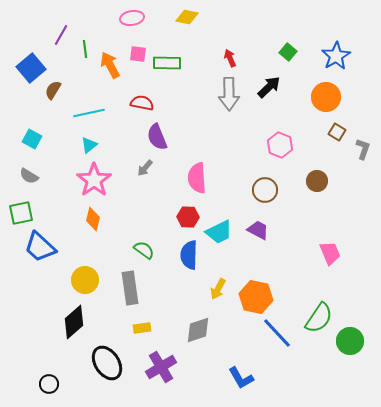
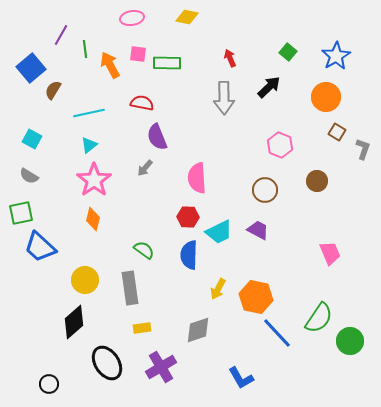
gray arrow at (229, 94): moved 5 px left, 4 px down
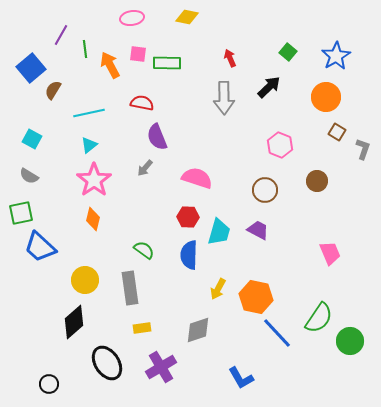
pink semicircle at (197, 178): rotated 112 degrees clockwise
cyan trapezoid at (219, 232): rotated 48 degrees counterclockwise
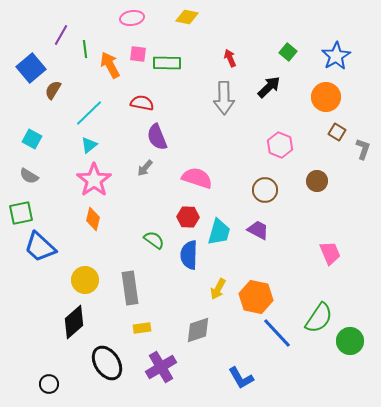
cyan line at (89, 113): rotated 32 degrees counterclockwise
green semicircle at (144, 250): moved 10 px right, 10 px up
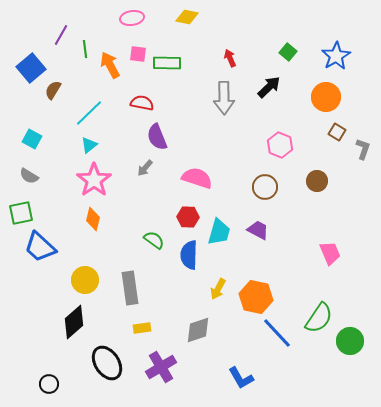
brown circle at (265, 190): moved 3 px up
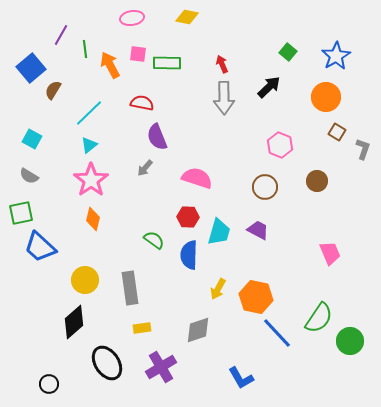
red arrow at (230, 58): moved 8 px left, 6 px down
pink star at (94, 180): moved 3 px left
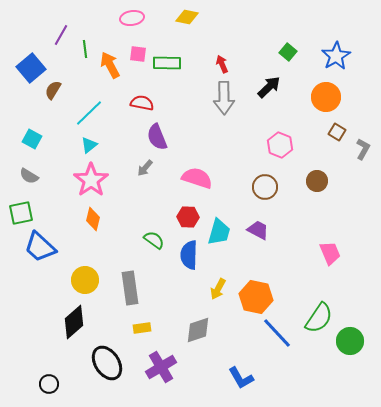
gray L-shape at (363, 149): rotated 10 degrees clockwise
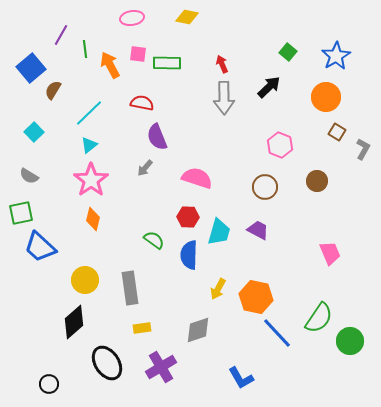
cyan square at (32, 139): moved 2 px right, 7 px up; rotated 18 degrees clockwise
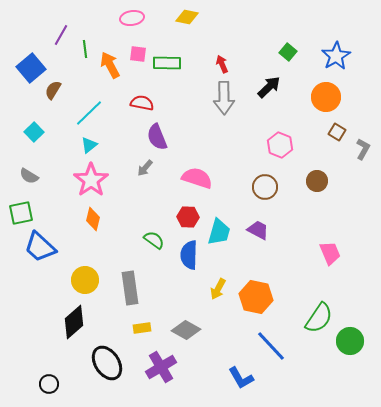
gray diamond at (198, 330): moved 12 px left; rotated 48 degrees clockwise
blue line at (277, 333): moved 6 px left, 13 px down
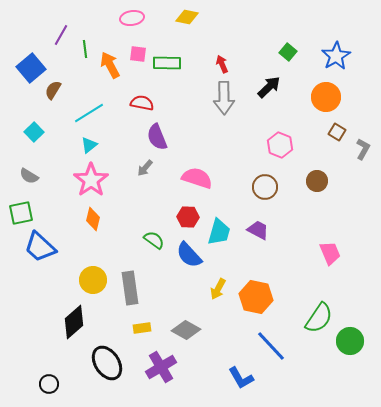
cyan line at (89, 113): rotated 12 degrees clockwise
blue semicircle at (189, 255): rotated 44 degrees counterclockwise
yellow circle at (85, 280): moved 8 px right
